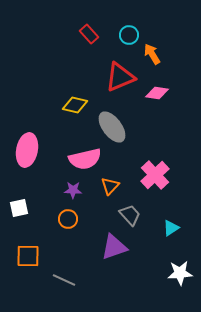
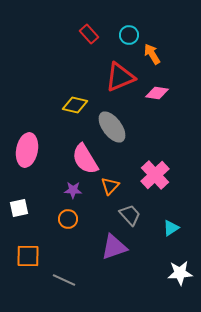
pink semicircle: rotated 72 degrees clockwise
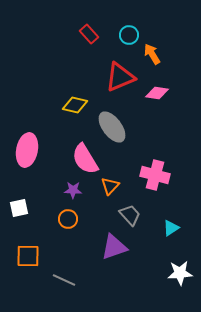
pink cross: rotated 32 degrees counterclockwise
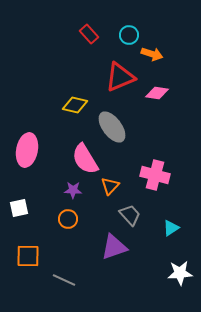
orange arrow: rotated 140 degrees clockwise
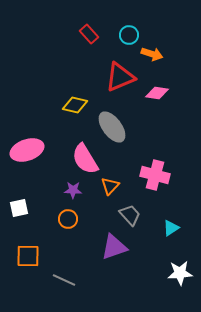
pink ellipse: rotated 60 degrees clockwise
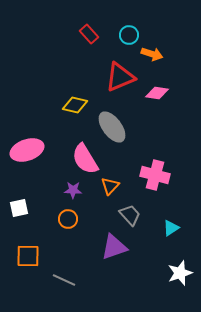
white star: rotated 15 degrees counterclockwise
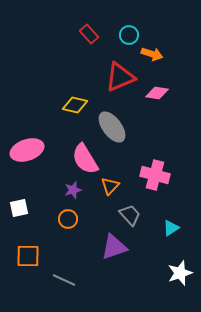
purple star: rotated 18 degrees counterclockwise
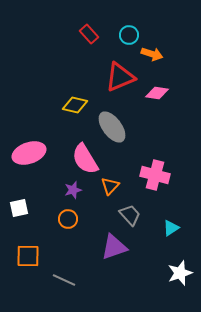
pink ellipse: moved 2 px right, 3 px down
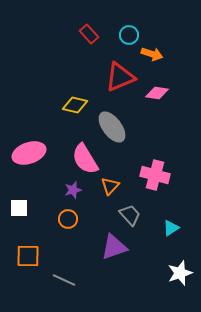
white square: rotated 12 degrees clockwise
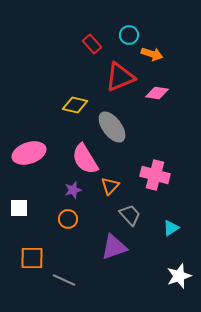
red rectangle: moved 3 px right, 10 px down
orange square: moved 4 px right, 2 px down
white star: moved 1 px left, 3 px down
